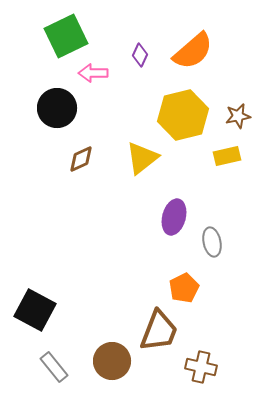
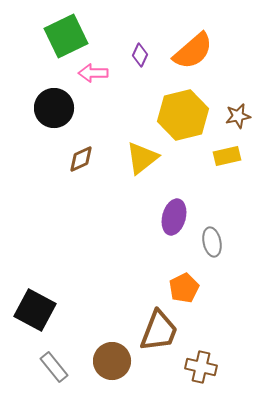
black circle: moved 3 px left
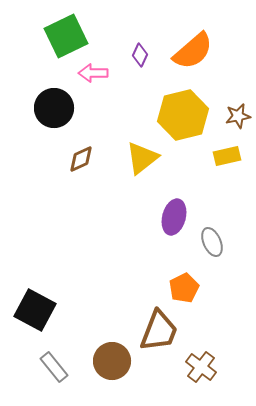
gray ellipse: rotated 12 degrees counterclockwise
brown cross: rotated 24 degrees clockwise
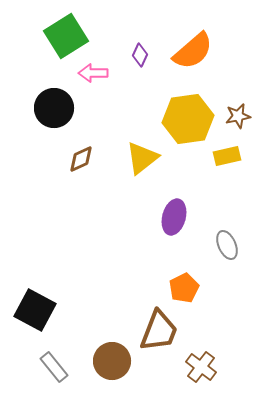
green square: rotated 6 degrees counterclockwise
yellow hexagon: moved 5 px right, 4 px down; rotated 6 degrees clockwise
gray ellipse: moved 15 px right, 3 px down
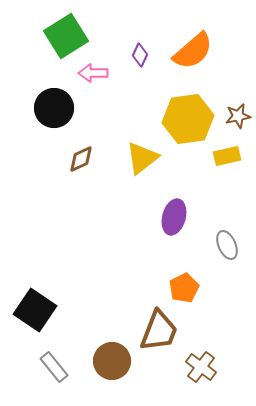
black square: rotated 6 degrees clockwise
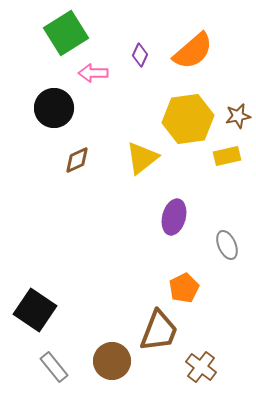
green square: moved 3 px up
brown diamond: moved 4 px left, 1 px down
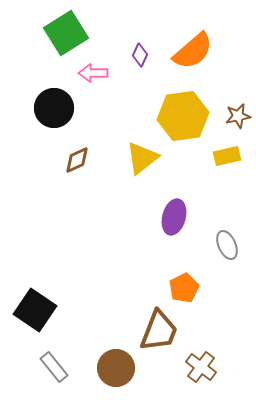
yellow hexagon: moved 5 px left, 3 px up
brown circle: moved 4 px right, 7 px down
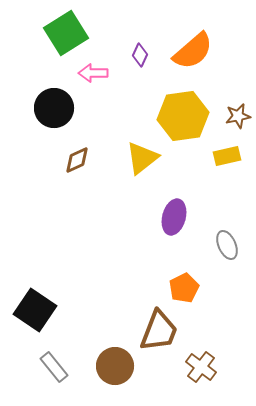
brown circle: moved 1 px left, 2 px up
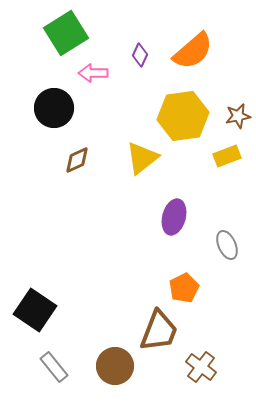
yellow rectangle: rotated 8 degrees counterclockwise
